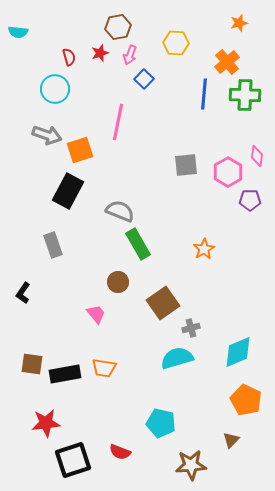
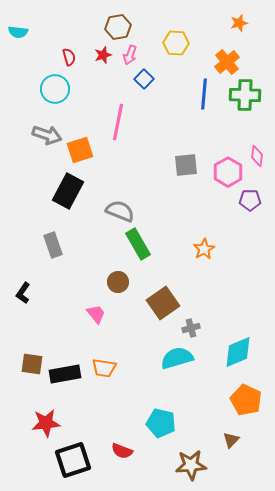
red star at (100, 53): moved 3 px right, 2 px down
red semicircle at (120, 452): moved 2 px right, 1 px up
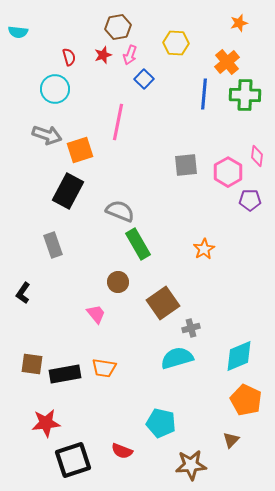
cyan diamond at (238, 352): moved 1 px right, 4 px down
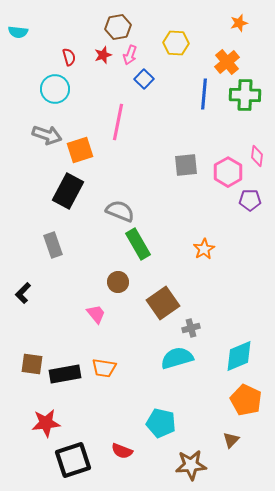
black L-shape at (23, 293): rotated 10 degrees clockwise
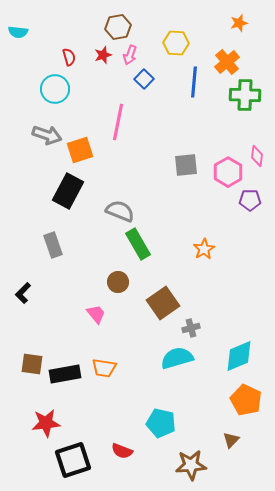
blue line at (204, 94): moved 10 px left, 12 px up
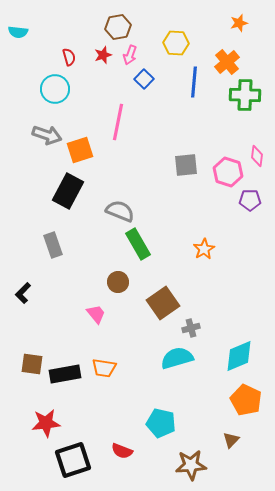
pink hexagon at (228, 172): rotated 12 degrees counterclockwise
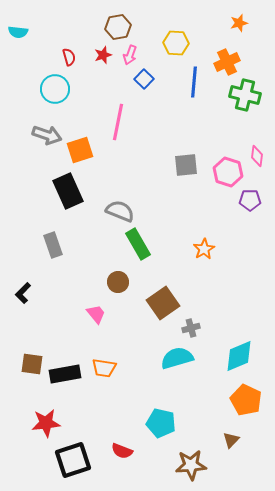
orange cross at (227, 62): rotated 15 degrees clockwise
green cross at (245, 95): rotated 12 degrees clockwise
black rectangle at (68, 191): rotated 52 degrees counterclockwise
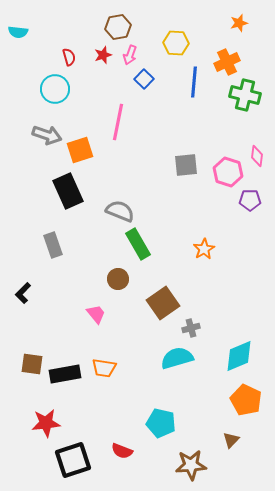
brown circle at (118, 282): moved 3 px up
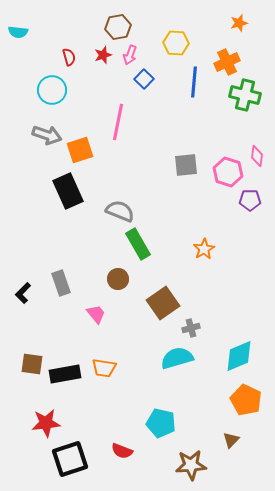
cyan circle at (55, 89): moved 3 px left, 1 px down
gray rectangle at (53, 245): moved 8 px right, 38 px down
black square at (73, 460): moved 3 px left, 1 px up
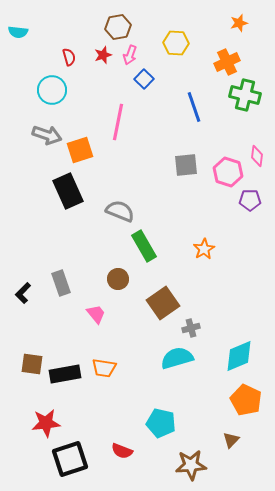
blue line at (194, 82): moved 25 px down; rotated 24 degrees counterclockwise
green rectangle at (138, 244): moved 6 px right, 2 px down
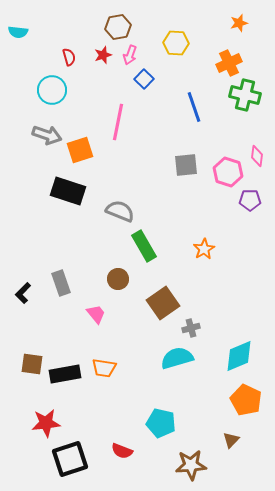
orange cross at (227, 62): moved 2 px right, 1 px down
black rectangle at (68, 191): rotated 48 degrees counterclockwise
